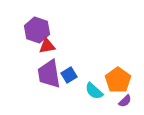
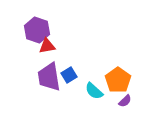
purple trapezoid: moved 3 px down
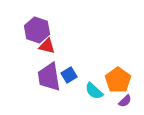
red triangle: rotated 24 degrees clockwise
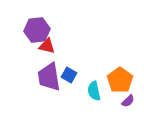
purple hexagon: rotated 25 degrees counterclockwise
blue square: rotated 28 degrees counterclockwise
orange pentagon: moved 2 px right
cyan semicircle: rotated 36 degrees clockwise
purple semicircle: moved 3 px right
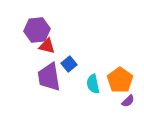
blue square: moved 11 px up; rotated 21 degrees clockwise
cyan semicircle: moved 1 px left, 7 px up
